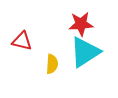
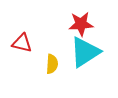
red triangle: moved 2 px down
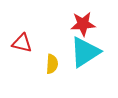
red star: moved 2 px right
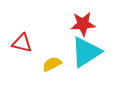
cyan triangle: moved 1 px right
yellow semicircle: rotated 120 degrees counterclockwise
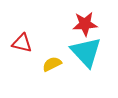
red star: moved 2 px right
cyan triangle: rotated 40 degrees counterclockwise
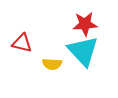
cyan triangle: moved 3 px left, 1 px up
yellow semicircle: rotated 150 degrees counterclockwise
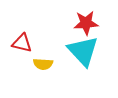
red star: moved 1 px right, 1 px up
yellow semicircle: moved 9 px left
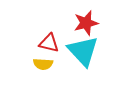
red star: rotated 10 degrees counterclockwise
red triangle: moved 27 px right
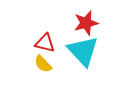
red triangle: moved 4 px left
yellow semicircle: rotated 42 degrees clockwise
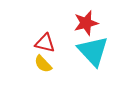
cyan triangle: moved 10 px right
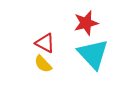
red triangle: rotated 15 degrees clockwise
cyan triangle: moved 3 px down
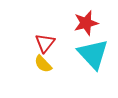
red triangle: rotated 40 degrees clockwise
